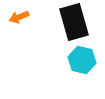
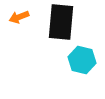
black rectangle: moved 13 px left; rotated 21 degrees clockwise
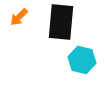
orange arrow: rotated 24 degrees counterclockwise
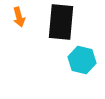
orange arrow: rotated 60 degrees counterclockwise
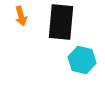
orange arrow: moved 2 px right, 1 px up
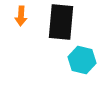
orange arrow: rotated 18 degrees clockwise
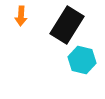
black rectangle: moved 6 px right, 3 px down; rotated 27 degrees clockwise
